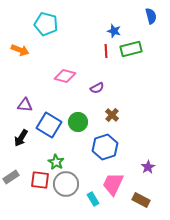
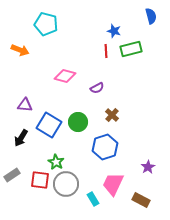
gray rectangle: moved 1 px right, 2 px up
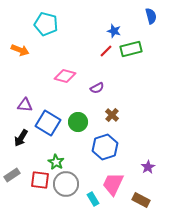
red line: rotated 48 degrees clockwise
blue square: moved 1 px left, 2 px up
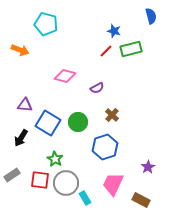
green star: moved 1 px left, 3 px up
gray circle: moved 1 px up
cyan rectangle: moved 8 px left, 1 px up
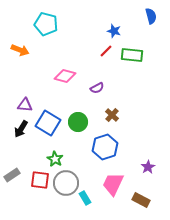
green rectangle: moved 1 px right, 6 px down; rotated 20 degrees clockwise
black arrow: moved 9 px up
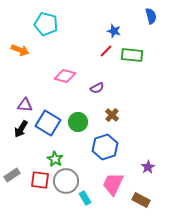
gray circle: moved 2 px up
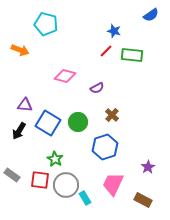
blue semicircle: moved 1 px up; rotated 70 degrees clockwise
black arrow: moved 2 px left, 2 px down
gray rectangle: rotated 70 degrees clockwise
gray circle: moved 4 px down
brown rectangle: moved 2 px right
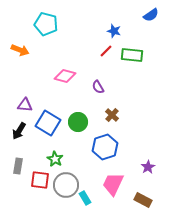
purple semicircle: moved 1 px right, 1 px up; rotated 88 degrees clockwise
gray rectangle: moved 6 px right, 9 px up; rotated 63 degrees clockwise
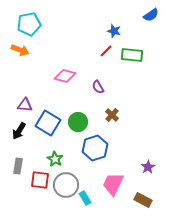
cyan pentagon: moved 17 px left; rotated 25 degrees counterclockwise
blue hexagon: moved 10 px left, 1 px down
